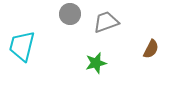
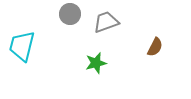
brown semicircle: moved 4 px right, 2 px up
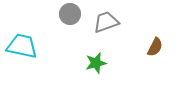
cyan trapezoid: rotated 88 degrees clockwise
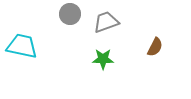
green star: moved 7 px right, 4 px up; rotated 15 degrees clockwise
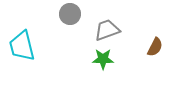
gray trapezoid: moved 1 px right, 8 px down
cyan trapezoid: rotated 116 degrees counterclockwise
